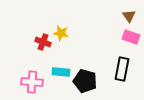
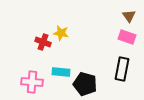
pink rectangle: moved 4 px left
black pentagon: moved 3 px down
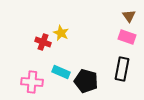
yellow star: rotated 14 degrees clockwise
cyan rectangle: rotated 18 degrees clockwise
black pentagon: moved 1 px right, 3 px up
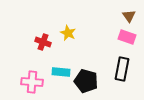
yellow star: moved 7 px right
cyan rectangle: rotated 18 degrees counterclockwise
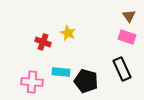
black rectangle: rotated 35 degrees counterclockwise
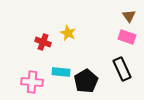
black pentagon: rotated 25 degrees clockwise
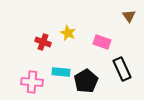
pink rectangle: moved 25 px left, 5 px down
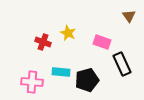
black rectangle: moved 5 px up
black pentagon: moved 1 px right, 1 px up; rotated 15 degrees clockwise
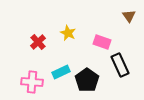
red cross: moved 5 px left; rotated 28 degrees clockwise
black rectangle: moved 2 px left, 1 px down
cyan rectangle: rotated 30 degrees counterclockwise
black pentagon: rotated 20 degrees counterclockwise
